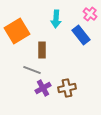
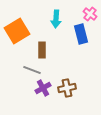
blue rectangle: moved 1 px up; rotated 24 degrees clockwise
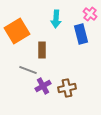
gray line: moved 4 px left
purple cross: moved 2 px up
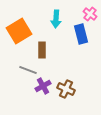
orange square: moved 2 px right
brown cross: moved 1 px left, 1 px down; rotated 36 degrees clockwise
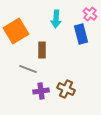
orange square: moved 3 px left
gray line: moved 1 px up
purple cross: moved 2 px left, 5 px down; rotated 21 degrees clockwise
